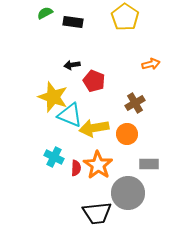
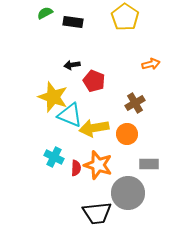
orange star: rotated 16 degrees counterclockwise
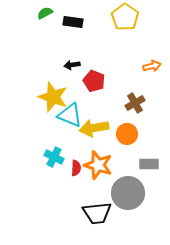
orange arrow: moved 1 px right, 2 px down
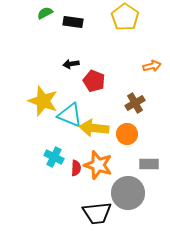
black arrow: moved 1 px left, 1 px up
yellow star: moved 10 px left, 4 px down
yellow arrow: rotated 16 degrees clockwise
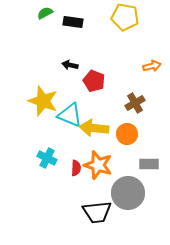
yellow pentagon: rotated 24 degrees counterclockwise
black arrow: moved 1 px left, 1 px down; rotated 21 degrees clockwise
cyan cross: moved 7 px left, 1 px down
black trapezoid: moved 1 px up
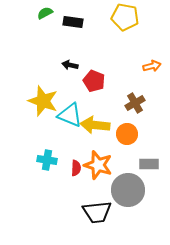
yellow arrow: moved 1 px right, 3 px up
cyan cross: moved 2 px down; rotated 18 degrees counterclockwise
gray circle: moved 3 px up
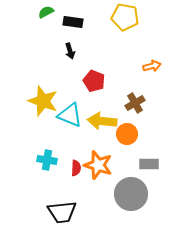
green semicircle: moved 1 px right, 1 px up
black arrow: moved 14 px up; rotated 119 degrees counterclockwise
yellow arrow: moved 7 px right, 4 px up
gray circle: moved 3 px right, 4 px down
black trapezoid: moved 35 px left
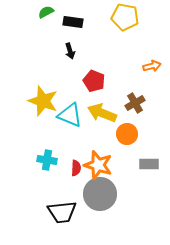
yellow arrow: moved 8 px up; rotated 16 degrees clockwise
gray circle: moved 31 px left
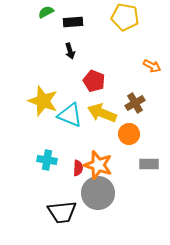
black rectangle: rotated 12 degrees counterclockwise
orange arrow: rotated 42 degrees clockwise
orange circle: moved 2 px right
red semicircle: moved 2 px right
gray circle: moved 2 px left, 1 px up
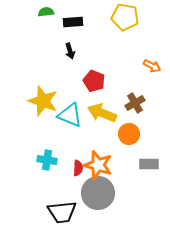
green semicircle: rotated 21 degrees clockwise
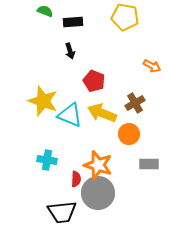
green semicircle: moved 1 px left, 1 px up; rotated 28 degrees clockwise
red semicircle: moved 2 px left, 11 px down
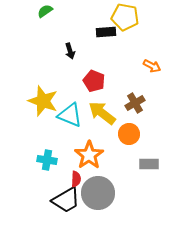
green semicircle: rotated 56 degrees counterclockwise
black rectangle: moved 33 px right, 10 px down
yellow arrow: rotated 16 degrees clockwise
orange star: moved 9 px left, 10 px up; rotated 20 degrees clockwise
black trapezoid: moved 4 px right, 12 px up; rotated 24 degrees counterclockwise
